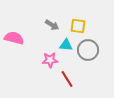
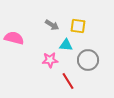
gray circle: moved 10 px down
red line: moved 1 px right, 2 px down
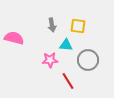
gray arrow: rotated 48 degrees clockwise
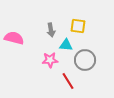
gray arrow: moved 1 px left, 5 px down
gray circle: moved 3 px left
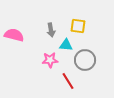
pink semicircle: moved 3 px up
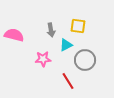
cyan triangle: rotated 32 degrees counterclockwise
pink star: moved 7 px left, 1 px up
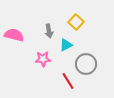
yellow square: moved 2 px left, 4 px up; rotated 35 degrees clockwise
gray arrow: moved 2 px left, 1 px down
gray circle: moved 1 px right, 4 px down
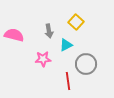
red line: rotated 24 degrees clockwise
